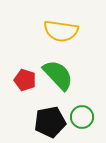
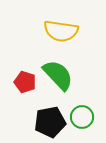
red pentagon: moved 2 px down
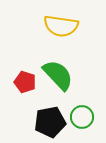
yellow semicircle: moved 5 px up
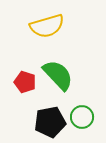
yellow semicircle: moved 14 px left; rotated 24 degrees counterclockwise
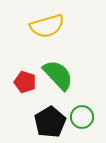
black pentagon: rotated 20 degrees counterclockwise
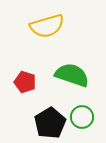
green semicircle: moved 14 px right; rotated 28 degrees counterclockwise
black pentagon: moved 1 px down
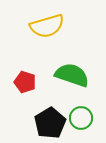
green circle: moved 1 px left, 1 px down
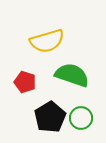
yellow semicircle: moved 15 px down
black pentagon: moved 6 px up
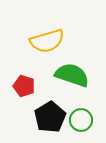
red pentagon: moved 1 px left, 4 px down
green circle: moved 2 px down
